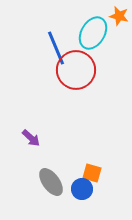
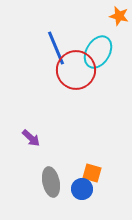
cyan ellipse: moved 5 px right, 19 px down
gray ellipse: rotated 24 degrees clockwise
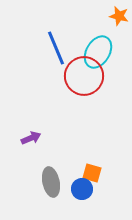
red circle: moved 8 px right, 6 px down
purple arrow: rotated 66 degrees counterclockwise
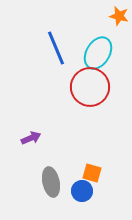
cyan ellipse: moved 1 px down
red circle: moved 6 px right, 11 px down
blue circle: moved 2 px down
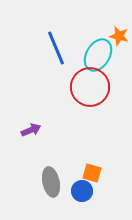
orange star: moved 20 px down
cyan ellipse: moved 2 px down
purple arrow: moved 8 px up
